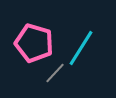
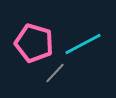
cyan line: moved 2 px right, 4 px up; rotated 30 degrees clockwise
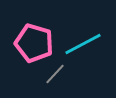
gray line: moved 1 px down
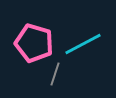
gray line: rotated 25 degrees counterclockwise
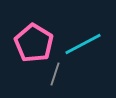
pink pentagon: rotated 15 degrees clockwise
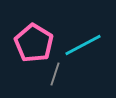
cyan line: moved 1 px down
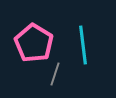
cyan line: rotated 69 degrees counterclockwise
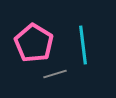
gray line: rotated 55 degrees clockwise
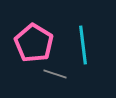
gray line: rotated 35 degrees clockwise
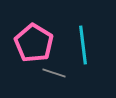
gray line: moved 1 px left, 1 px up
